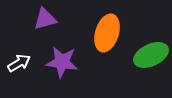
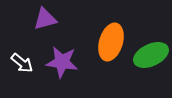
orange ellipse: moved 4 px right, 9 px down
white arrow: moved 3 px right; rotated 70 degrees clockwise
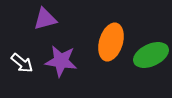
purple star: moved 1 px left, 1 px up
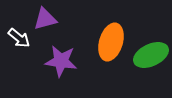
white arrow: moved 3 px left, 25 px up
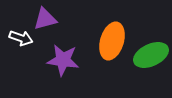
white arrow: moved 2 px right; rotated 20 degrees counterclockwise
orange ellipse: moved 1 px right, 1 px up
purple star: moved 2 px right, 1 px up
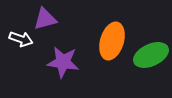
white arrow: moved 1 px down
purple star: moved 2 px down
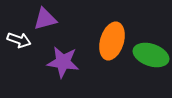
white arrow: moved 2 px left, 1 px down
green ellipse: rotated 44 degrees clockwise
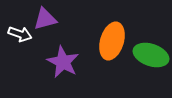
white arrow: moved 1 px right, 6 px up
purple star: rotated 20 degrees clockwise
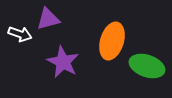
purple triangle: moved 3 px right
green ellipse: moved 4 px left, 11 px down
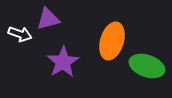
purple star: rotated 12 degrees clockwise
